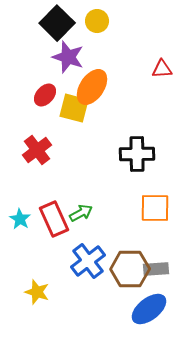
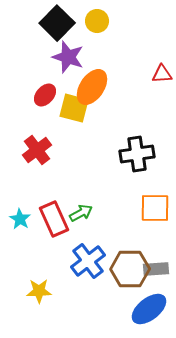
red triangle: moved 5 px down
black cross: rotated 8 degrees counterclockwise
yellow star: moved 2 px right, 1 px up; rotated 20 degrees counterclockwise
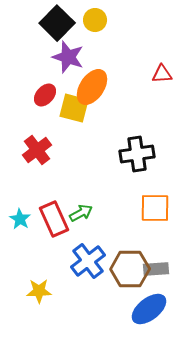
yellow circle: moved 2 px left, 1 px up
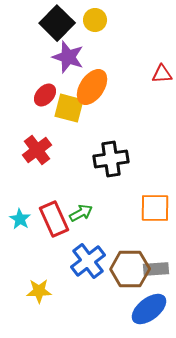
yellow square: moved 5 px left
black cross: moved 26 px left, 5 px down
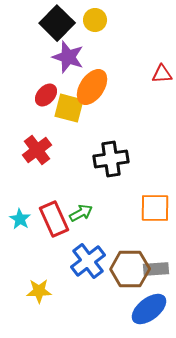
red ellipse: moved 1 px right
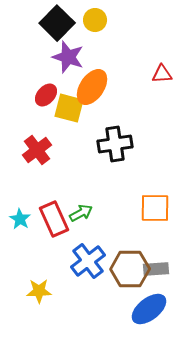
black cross: moved 4 px right, 15 px up
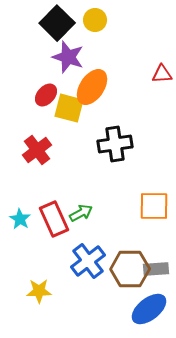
orange square: moved 1 px left, 2 px up
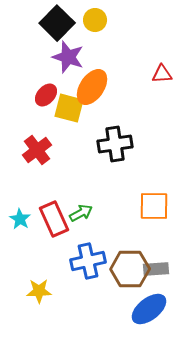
blue cross: rotated 24 degrees clockwise
